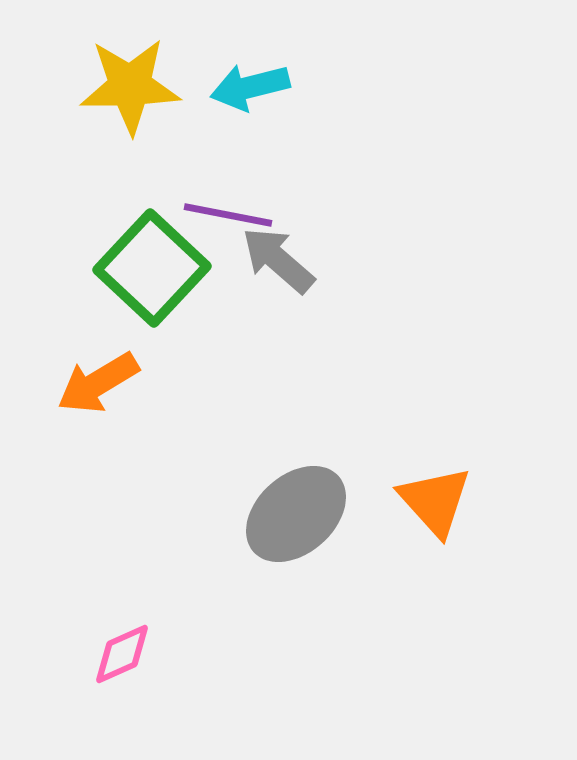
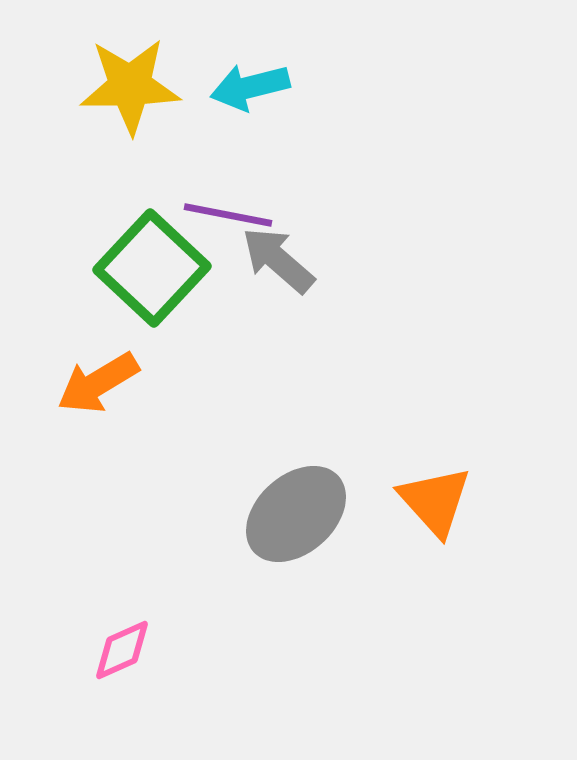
pink diamond: moved 4 px up
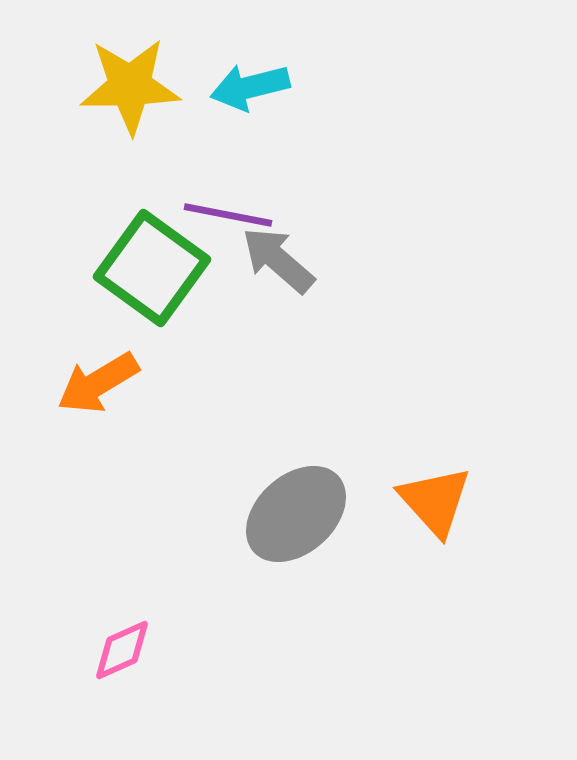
green square: rotated 7 degrees counterclockwise
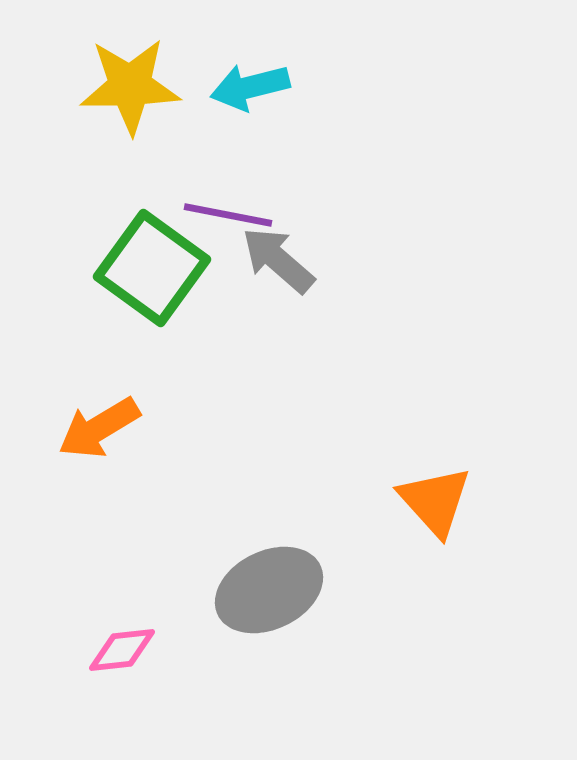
orange arrow: moved 1 px right, 45 px down
gray ellipse: moved 27 px left, 76 px down; rotated 16 degrees clockwise
pink diamond: rotated 18 degrees clockwise
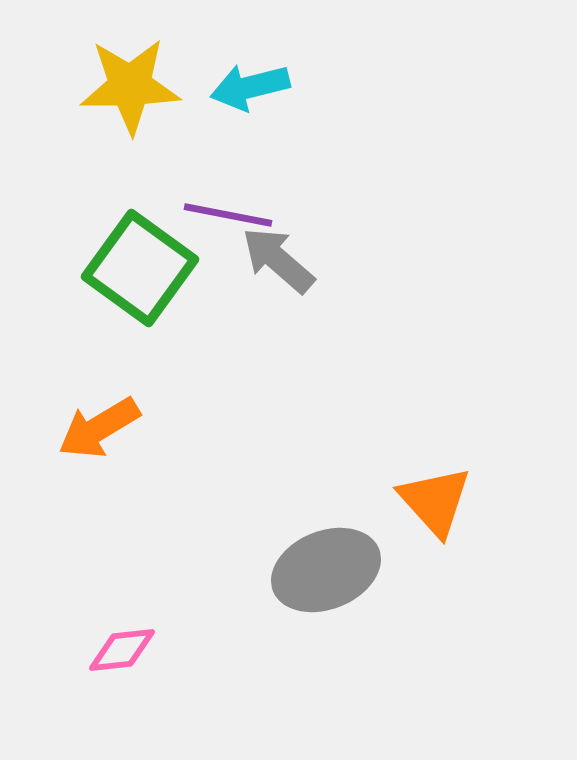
green square: moved 12 px left
gray ellipse: moved 57 px right, 20 px up; rotated 4 degrees clockwise
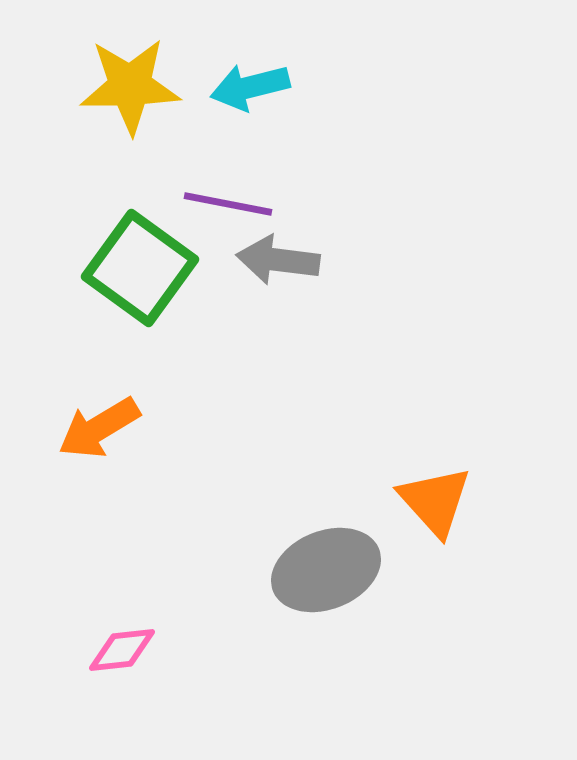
purple line: moved 11 px up
gray arrow: rotated 34 degrees counterclockwise
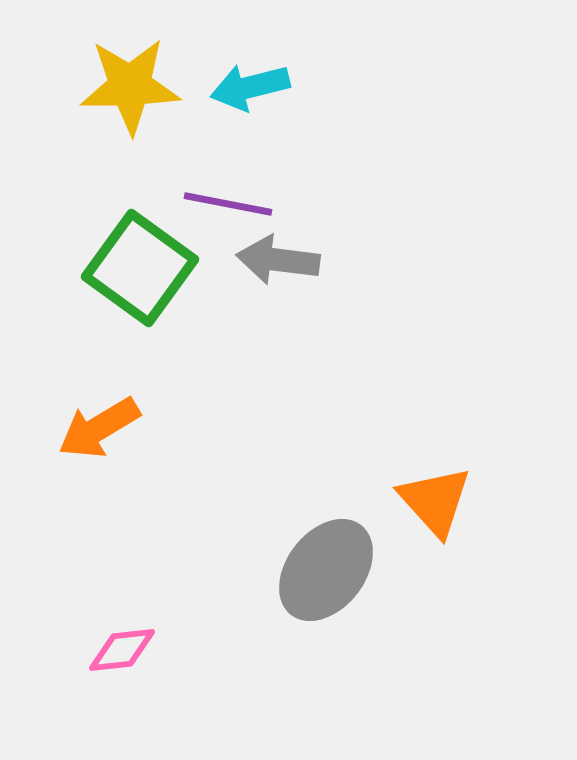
gray ellipse: rotated 30 degrees counterclockwise
